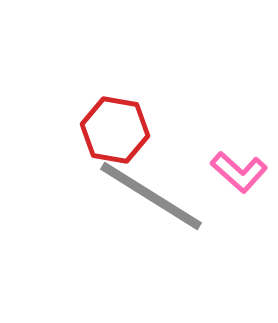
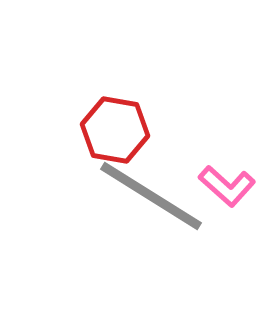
pink L-shape: moved 12 px left, 14 px down
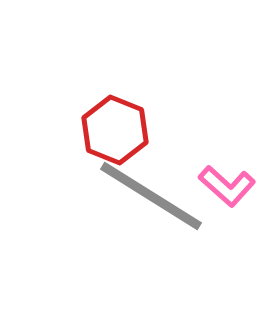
red hexagon: rotated 12 degrees clockwise
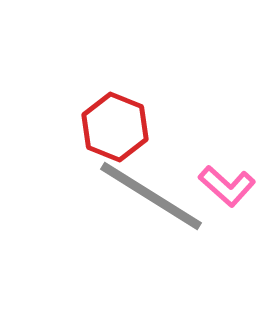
red hexagon: moved 3 px up
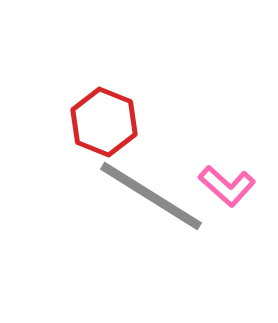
red hexagon: moved 11 px left, 5 px up
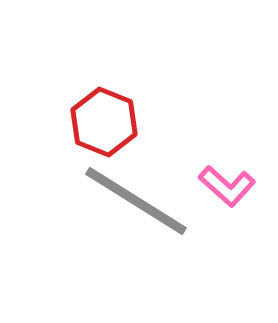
gray line: moved 15 px left, 5 px down
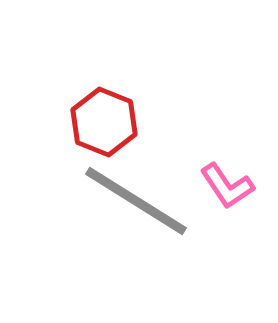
pink L-shape: rotated 14 degrees clockwise
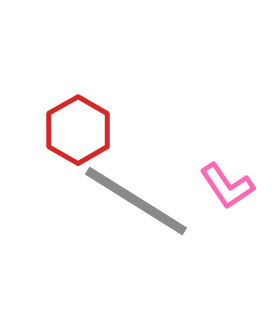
red hexagon: moved 26 px left, 8 px down; rotated 8 degrees clockwise
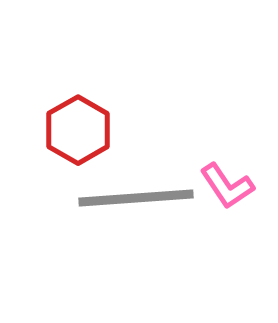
gray line: moved 3 px up; rotated 36 degrees counterclockwise
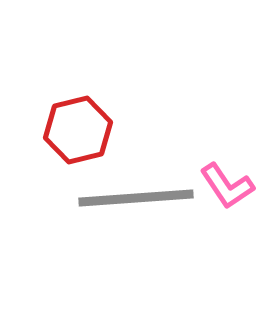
red hexagon: rotated 16 degrees clockwise
